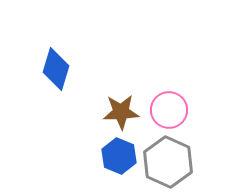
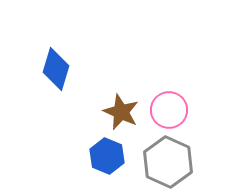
brown star: rotated 27 degrees clockwise
blue hexagon: moved 12 px left
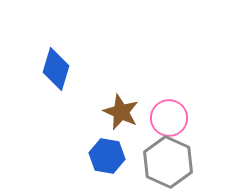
pink circle: moved 8 px down
blue hexagon: rotated 12 degrees counterclockwise
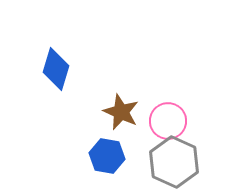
pink circle: moved 1 px left, 3 px down
gray hexagon: moved 6 px right
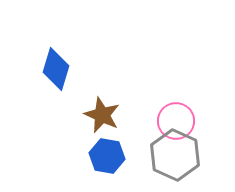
brown star: moved 19 px left, 3 px down
pink circle: moved 8 px right
gray hexagon: moved 1 px right, 7 px up
